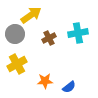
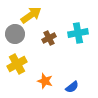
orange star: rotated 21 degrees clockwise
blue semicircle: moved 3 px right
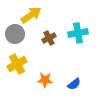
orange star: moved 1 px up; rotated 14 degrees counterclockwise
blue semicircle: moved 2 px right, 3 px up
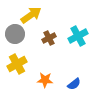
cyan cross: moved 3 px down; rotated 18 degrees counterclockwise
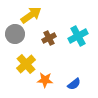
yellow cross: moved 9 px right; rotated 12 degrees counterclockwise
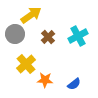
brown cross: moved 1 px left, 1 px up; rotated 16 degrees counterclockwise
